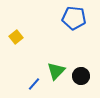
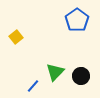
blue pentagon: moved 3 px right, 2 px down; rotated 30 degrees clockwise
green triangle: moved 1 px left, 1 px down
blue line: moved 1 px left, 2 px down
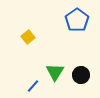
yellow square: moved 12 px right
green triangle: rotated 12 degrees counterclockwise
black circle: moved 1 px up
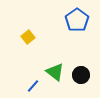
green triangle: rotated 24 degrees counterclockwise
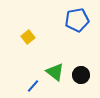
blue pentagon: rotated 25 degrees clockwise
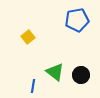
blue line: rotated 32 degrees counterclockwise
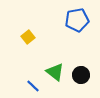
blue line: rotated 56 degrees counterclockwise
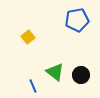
blue line: rotated 24 degrees clockwise
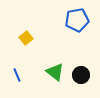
yellow square: moved 2 px left, 1 px down
blue line: moved 16 px left, 11 px up
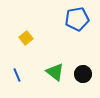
blue pentagon: moved 1 px up
black circle: moved 2 px right, 1 px up
